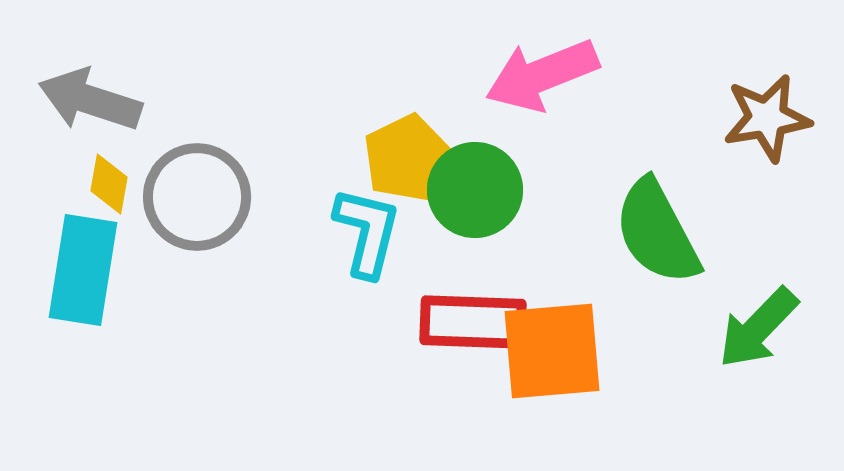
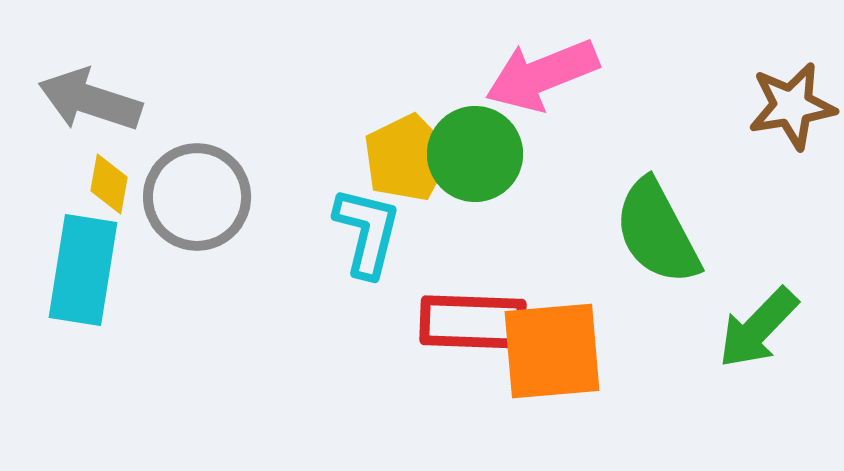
brown star: moved 25 px right, 12 px up
green circle: moved 36 px up
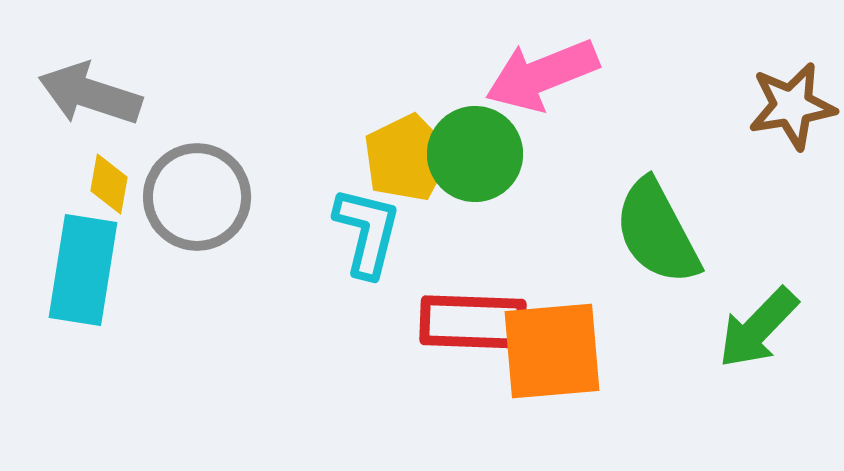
gray arrow: moved 6 px up
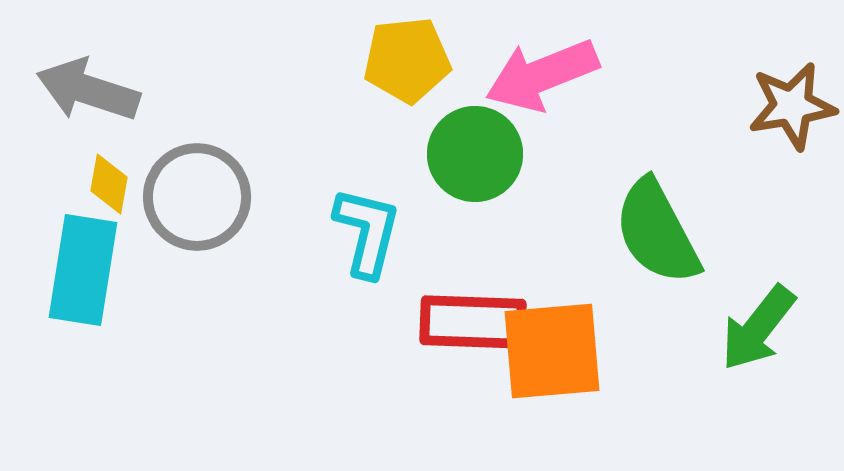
gray arrow: moved 2 px left, 4 px up
yellow pentagon: moved 98 px up; rotated 20 degrees clockwise
green arrow: rotated 6 degrees counterclockwise
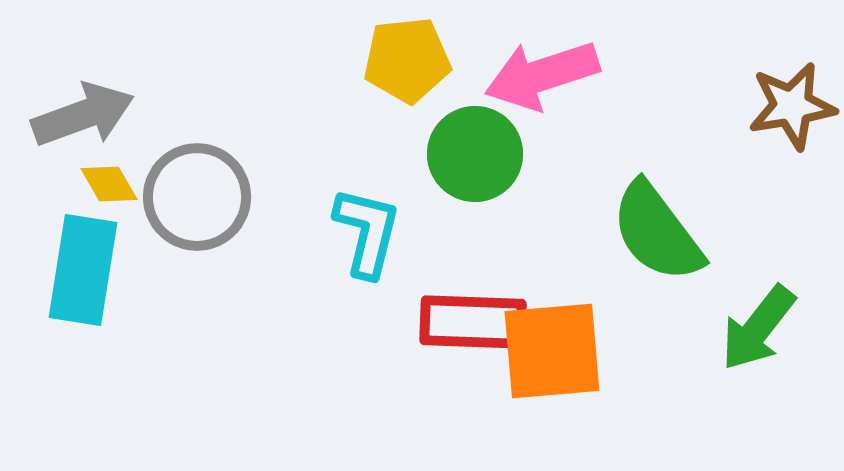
pink arrow: rotated 4 degrees clockwise
gray arrow: moved 5 px left, 25 px down; rotated 142 degrees clockwise
yellow diamond: rotated 40 degrees counterclockwise
green semicircle: rotated 9 degrees counterclockwise
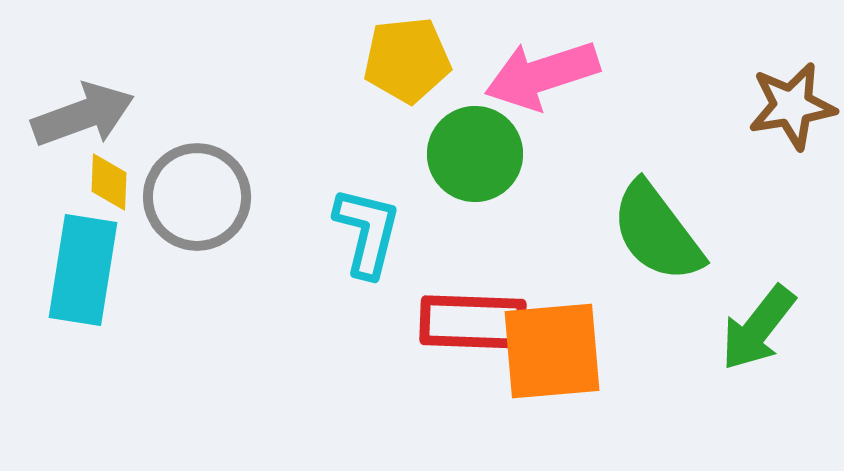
yellow diamond: moved 2 px up; rotated 32 degrees clockwise
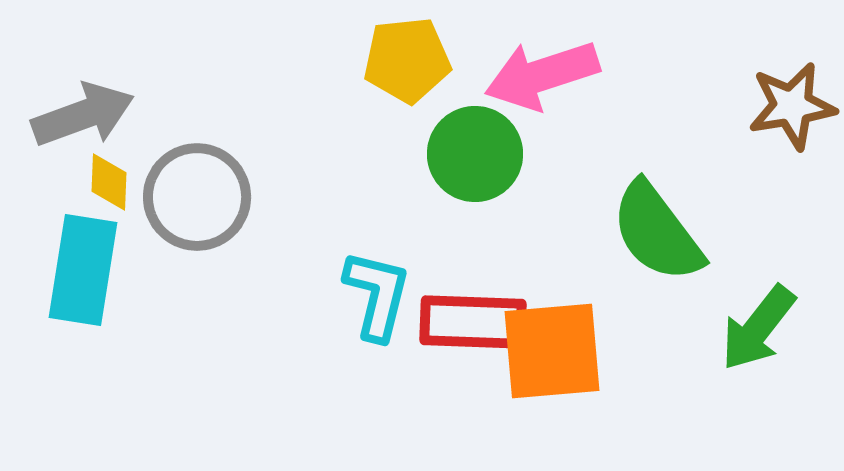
cyan L-shape: moved 10 px right, 63 px down
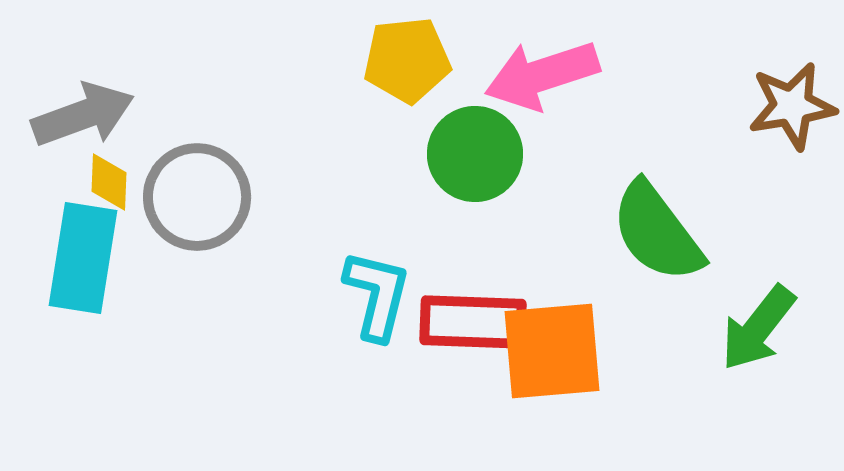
cyan rectangle: moved 12 px up
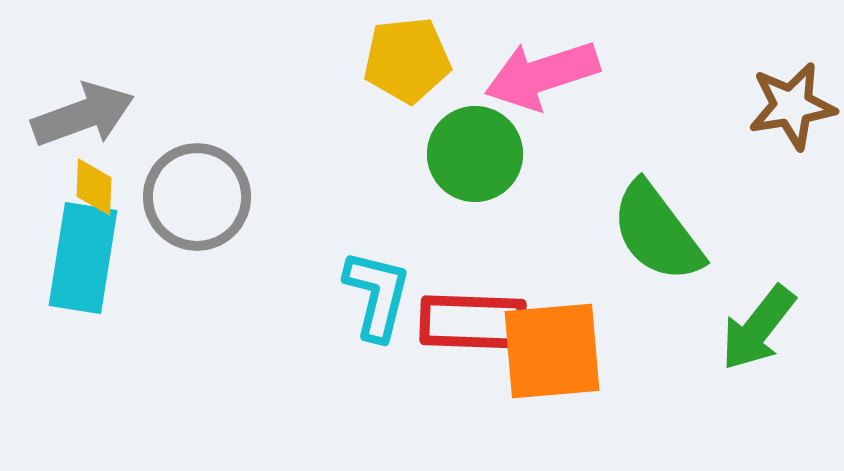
yellow diamond: moved 15 px left, 5 px down
